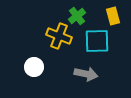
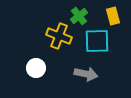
green cross: moved 2 px right
white circle: moved 2 px right, 1 px down
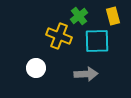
gray arrow: rotated 15 degrees counterclockwise
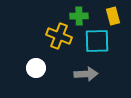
green cross: rotated 36 degrees clockwise
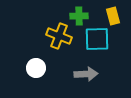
cyan square: moved 2 px up
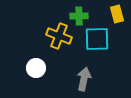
yellow rectangle: moved 4 px right, 2 px up
gray arrow: moved 2 px left, 5 px down; rotated 75 degrees counterclockwise
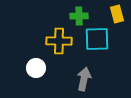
yellow cross: moved 5 px down; rotated 20 degrees counterclockwise
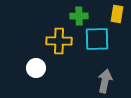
yellow rectangle: rotated 24 degrees clockwise
gray arrow: moved 21 px right, 2 px down
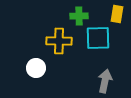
cyan square: moved 1 px right, 1 px up
